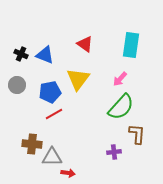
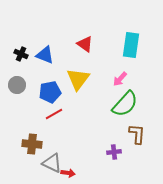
green semicircle: moved 4 px right, 3 px up
gray triangle: moved 6 px down; rotated 25 degrees clockwise
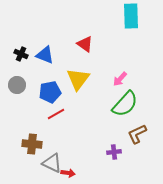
cyan rectangle: moved 29 px up; rotated 10 degrees counterclockwise
red line: moved 2 px right
brown L-shape: rotated 120 degrees counterclockwise
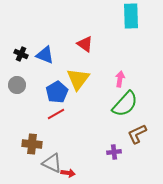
pink arrow: rotated 147 degrees clockwise
blue pentagon: moved 7 px right; rotated 20 degrees counterclockwise
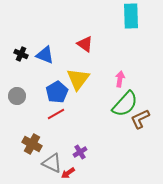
gray circle: moved 11 px down
brown L-shape: moved 3 px right, 15 px up
brown cross: rotated 24 degrees clockwise
purple cross: moved 34 px left; rotated 24 degrees counterclockwise
red arrow: rotated 136 degrees clockwise
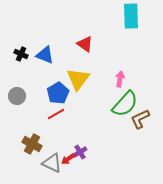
blue pentagon: moved 1 px right, 1 px down
red arrow: moved 14 px up
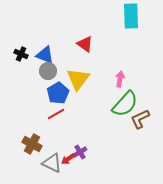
gray circle: moved 31 px right, 25 px up
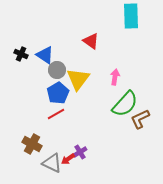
red triangle: moved 6 px right, 3 px up
blue triangle: rotated 12 degrees clockwise
gray circle: moved 9 px right, 1 px up
pink arrow: moved 5 px left, 2 px up
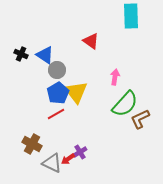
yellow triangle: moved 2 px left, 13 px down; rotated 15 degrees counterclockwise
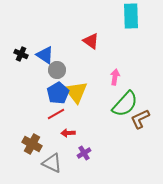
purple cross: moved 4 px right, 1 px down
red arrow: moved 26 px up; rotated 32 degrees clockwise
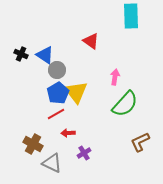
brown L-shape: moved 23 px down
brown cross: moved 1 px right
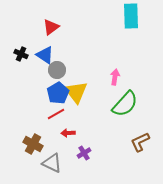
red triangle: moved 40 px left, 14 px up; rotated 48 degrees clockwise
